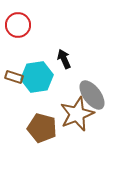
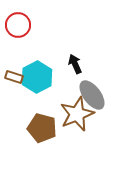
black arrow: moved 11 px right, 5 px down
cyan hexagon: rotated 20 degrees counterclockwise
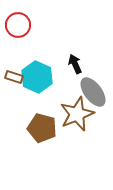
cyan hexagon: rotated 8 degrees counterclockwise
gray ellipse: moved 1 px right, 3 px up
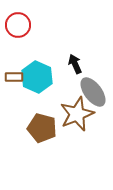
brown rectangle: rotated 18 degrees counterclockwise
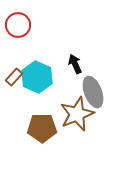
brown rectangle: rotated 48 degrees counterclockwise
gray ellipse: rotated 16 degrees clockwise
brown pentagon: rotated 16 degrees counterclockwise
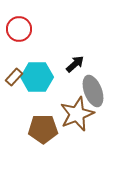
red circle: moved 1 px right, 4 px down
black arrow: rotated 72 degrees clockwise
cyan hexagon: rotated 24 degrees counterclockwise
gray ellipse: moved 1 px up
brown pentagon: moved 1 px right, 1 px down
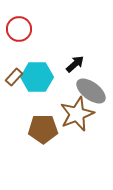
gray ellipse: moved 2 px left; rotated 32 degrees counterclockwise
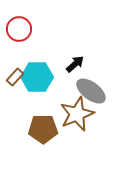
brown rectangle: moved 1 px right
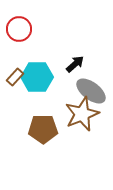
brown star: moved 5 px right
